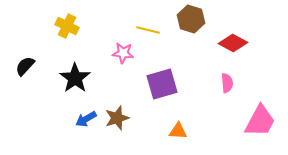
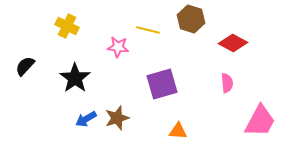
pink star: moved 5 px left, 6 px up
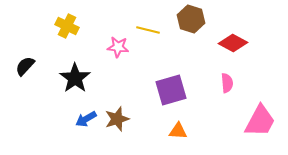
purple square: moved 9 px right, 6 px down
brown star: moved 1 px down
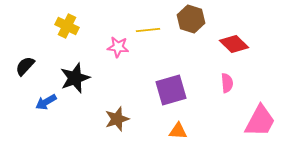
yellow line: rotated 20 degrees counterclockwise
red diamond: moved 1 px right, 1 px down; rotated 16 degrees clockwise
black star: rotated 16 degrees clockwise
blue arrow: moved 40 px left, 17 px up
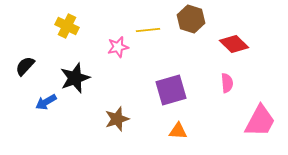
pink star: rotated 20 degrees counterclockwise
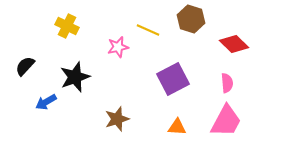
yellow line: rotated 30 degrees clockwise
black star: moved 1 px up
purple square: moved 2 px right, 11 px up; rotated 12 degrees counterclockwise
pink trapezoid: moved 34 px left
orange triangle: moved 1 px left, 4 px up
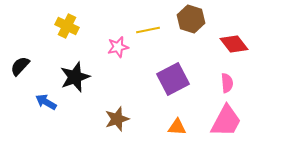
yellow line: rotated 35 degrees counterclockwise
red diamond: rotated 8 degrees clockwise
black semicircle: moved 5 px left
blue arrow: rotated 60 degrees clockwise
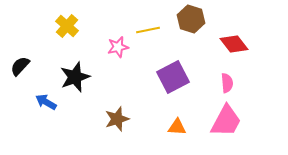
yellow cross: rotated 15 degrees clockwise
purple square: moved 2 px up
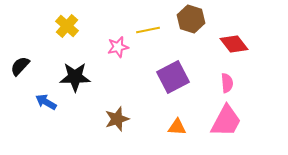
black star: rotated 20 degrees clockwise
